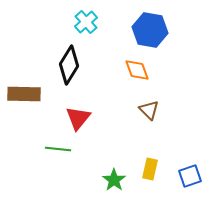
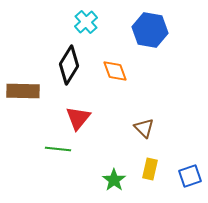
orange diamond: moved 22 px left, 1 px down
brown rectangle: moved 1 px left, 3 px up
brown triangle: moved 5 px left, 18 px down
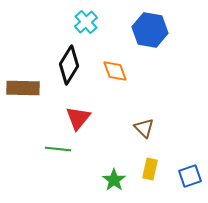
brown rectangle: moved 3 px up
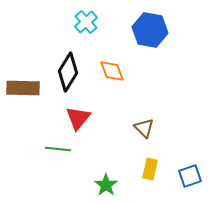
black diamond: moved 1 px left, 7 px down
orange diamond: moved 3 px left
green star: moved 8 px left, 5 px down
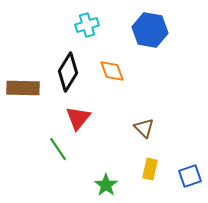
cyan cross: moved 1 px right, 3 px down; rotated 25 degrees clockwise
green line: rotated 50 degrees clockwise
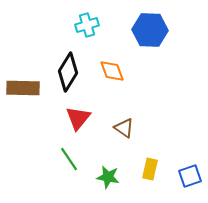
blue hexagon: rotated 8 degrees counterclockwise
brown triangle: moved 20 px left; rotated 10 degrees counterclockwise
green line: moved 11 px right, 10 px down
green star: moved 2 px right, 8 px up; rotated 25 degrees counterclockwise
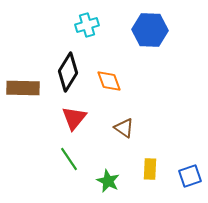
orange diamond: moved 3 px left, 10 px down
red triangle: moved 4 px left
yellow rectangle: rotated 10 degrees counterclockwise
green star: moved 4 px down; rotated 15 degrees clockwise
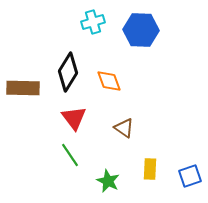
cyan cross: moved 6 px right, 3 px up
blue hexagon: moved 9 px left
red triangle: rotated 16 degrees counterclockwise
green line: moved 1 px right, 4 px up
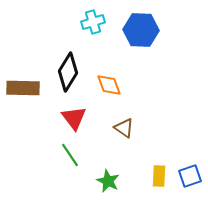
orange diamond: moved 4 px down
yellow rectangle: moved 9 px right, 7 px down
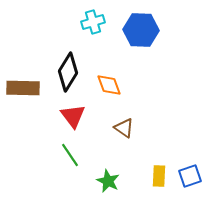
red triangle: moved 1 px left, 2 px up
